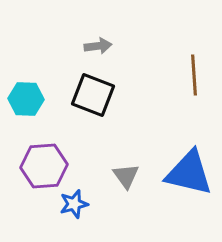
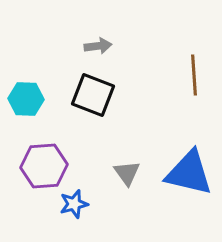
gray triangle: moved 1 px right, 3 px up
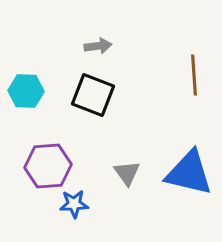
cyan hexagon: moved 8 px up
purple hexagon: moved 4 px right
blue star: rotated 12 degrees clockwise
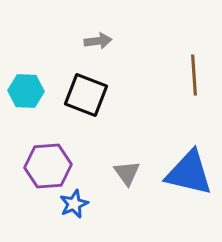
gray arrow: moved 5 px up
black square: moved 7 px left
blue star: rotated 20 degrees counterclockwise
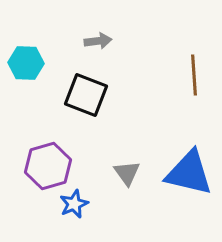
cyan hexagon: moved 28 px up
purple hexagon: rotated 12 degrees counterclockwise
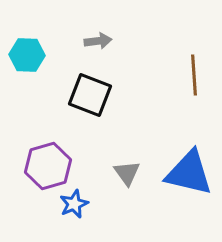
cyan hexagon: moved 1 px right, 8 px up
black square: moved 4 px right
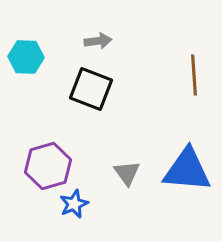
cyan hexagon: moved 1 px left, 2 px down
black square: moved 1 px right, 6 px up
blue triangle: moved 2 px left, 3 px up; rotated 8 degrees counterclockwise
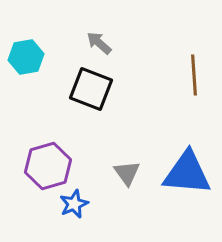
gray arrow: moved 1 px right, 2 px down; rotated 132 degrees counterclockwise
cyan hexagon: rotated 12 degrees counterclockwise
blue triangle: moved 3 px down
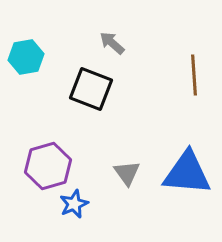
gray arrow: moved 13 px right
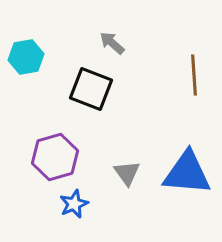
purple hexagon: moved 7 px right, 9 px up
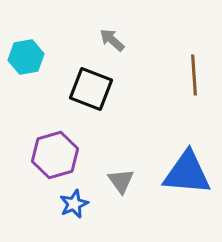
gray arrow: moved 3 px up
purple hexagon: moved 2 px up
gray triangle: moved 6 px left, 8 px down
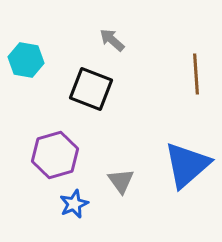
cyan hexagon: moved 3 px down; rotated 20 degrees clockwise
brown line: moved 2 px right, 1 px up
blue triangle: moved 8 px up; rotated 46 degrees counterclockwise
